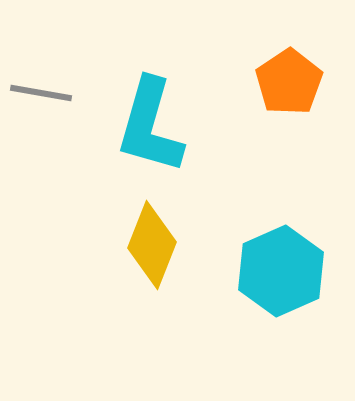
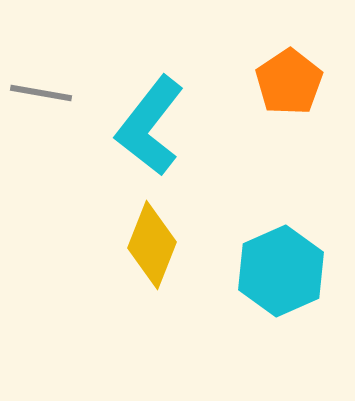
cyan L-shape: rotated 22 degrees clockwise
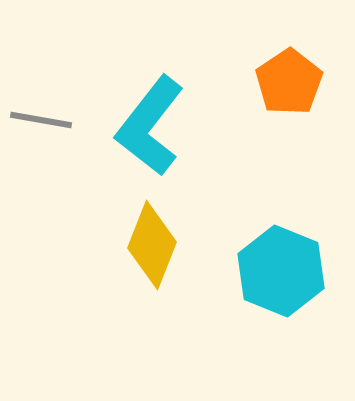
gray line: moved 27 px down
cyan hexagon: rotated 14 degrees counterclockwise
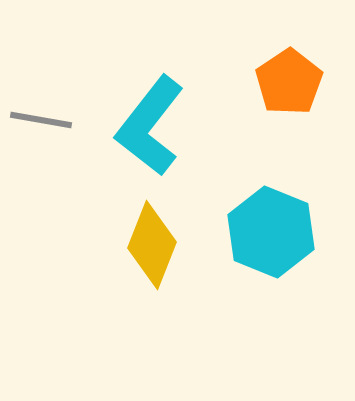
cyan hexagon: moved 10 px left, 39 px up
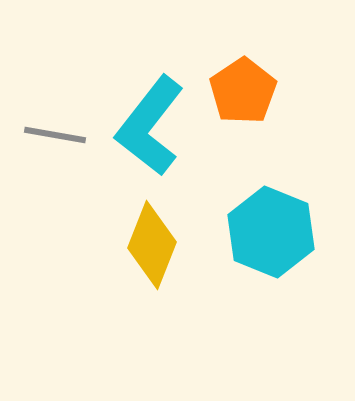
orange pentagon: moved 46 px left, 9 px down
gray line: moved 14 px right, 15 px down
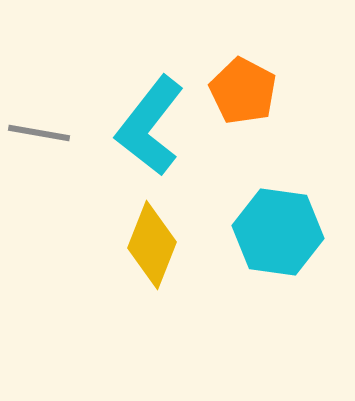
orange pentagon: rotated 10 degrees counterclockwise
gray line: moved 16 px left, 2 px up
cyan hexagon: moved 7 px right; rotated 14 degrees counterclockwise
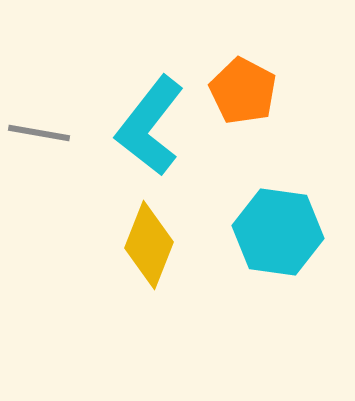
yellow diamond: moved 3 px left
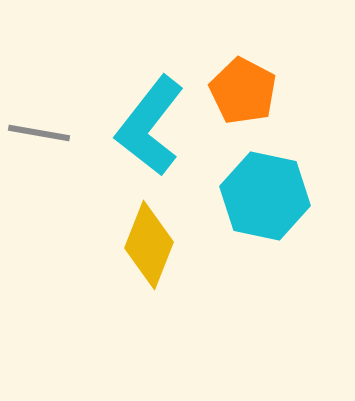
cyan hexagon: moved 13 px left, 36 px up; rotated 4 degrees clockwise
